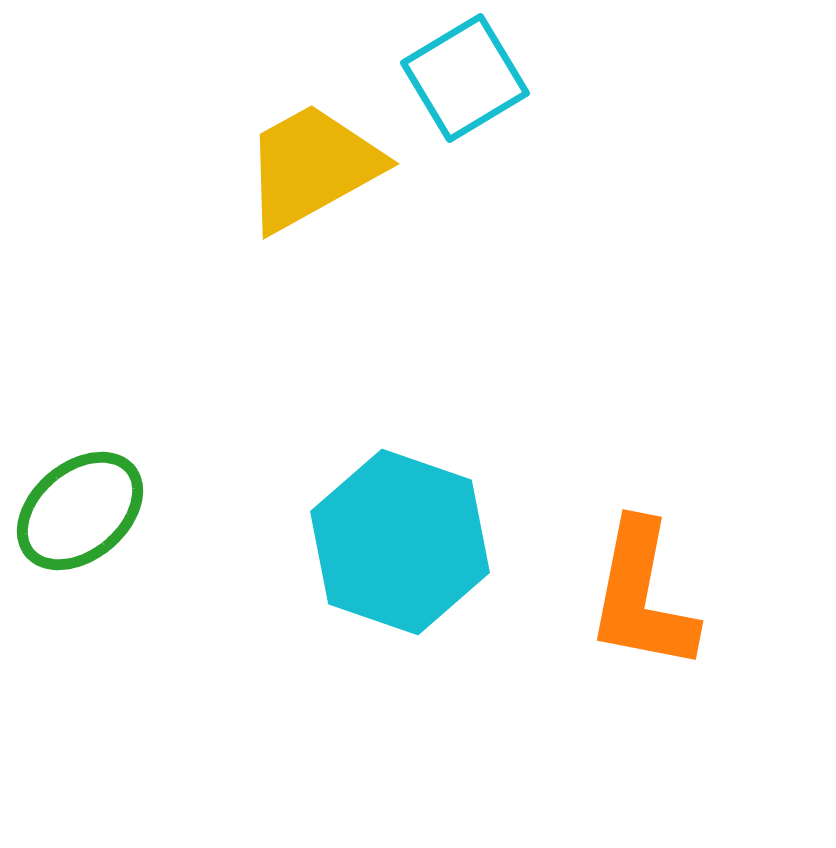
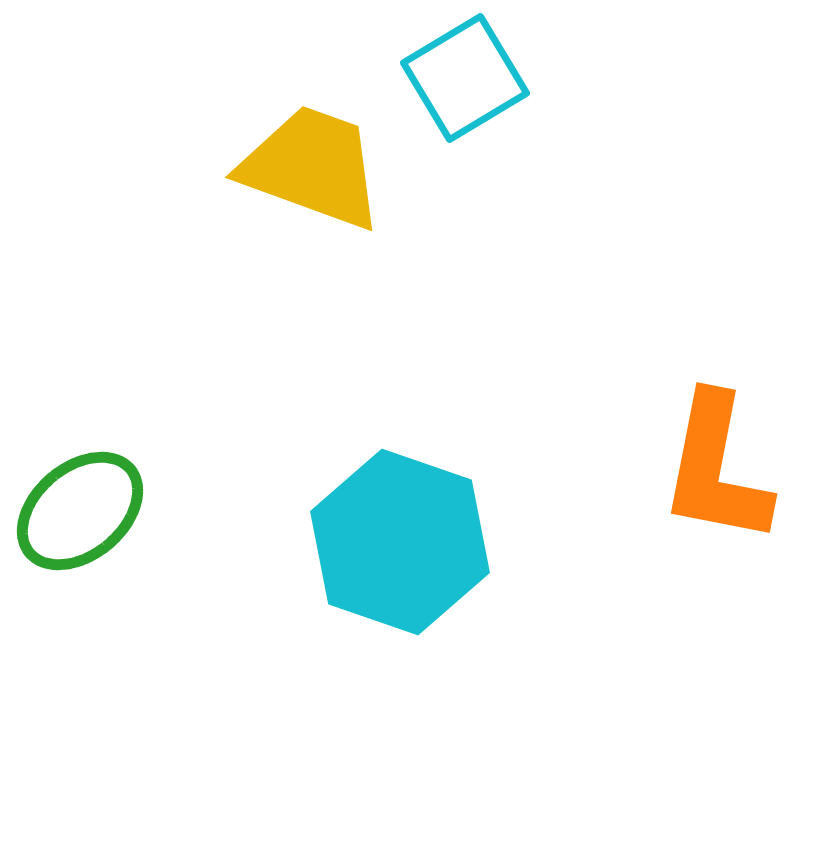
yellow trapezoid: rotated 49 degrees clockwise
orange L-shape: moved 74 px right, 127 px up
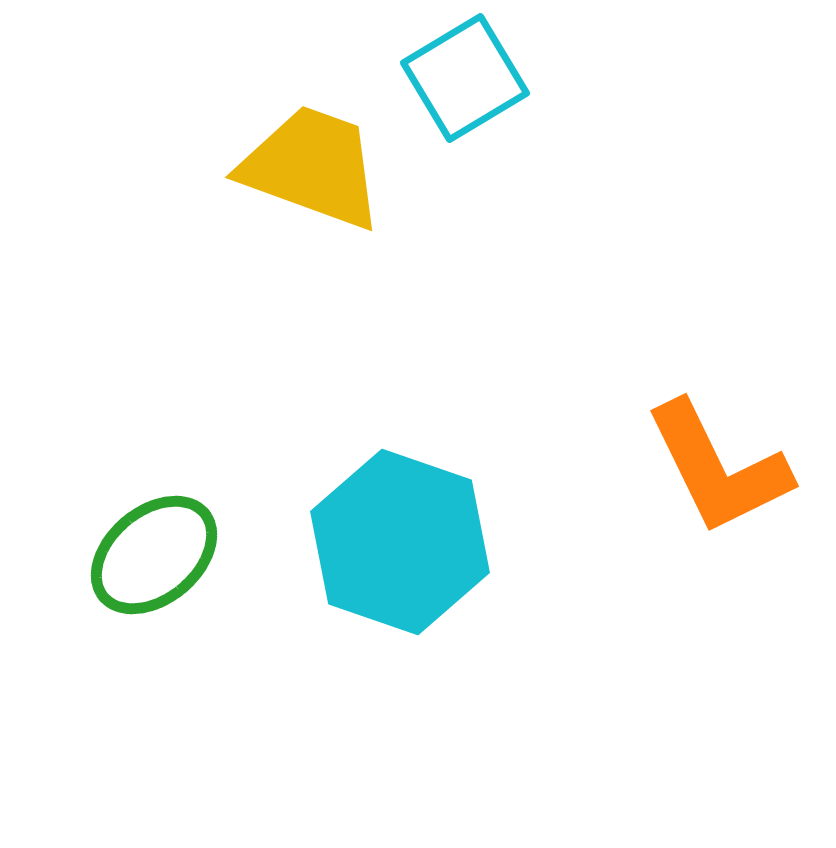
orange L-shape: moved 2 px right, 1 px up; rotated 37 degrees counterclockwise
green ellipse: moved 74 px right, 44 px down
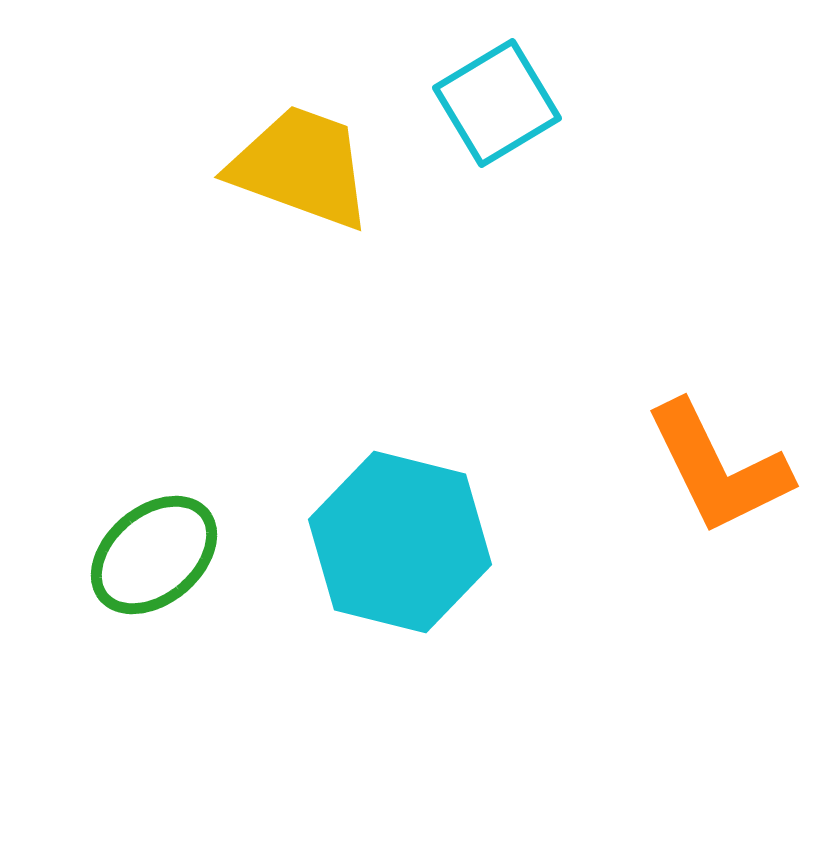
cyan square: moved 32 px right, 25 px down
yellow trapezoid: moved 11 px left
cyan hexagon: rotated 5 degrees counterclockwise
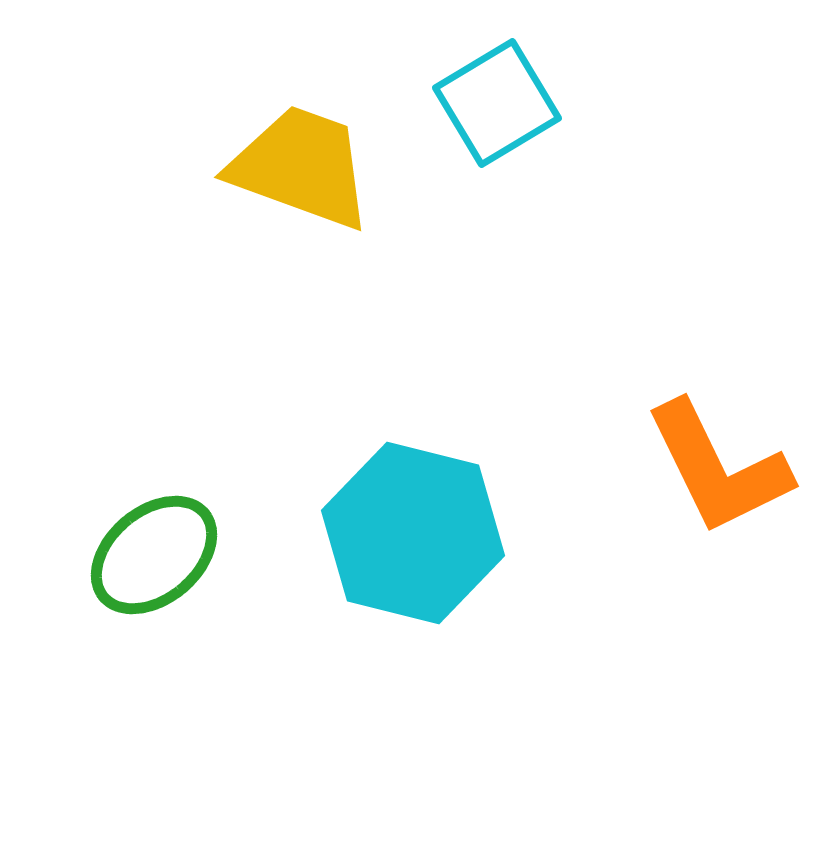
cyan hexagon: moved 13 px right, 9 px up
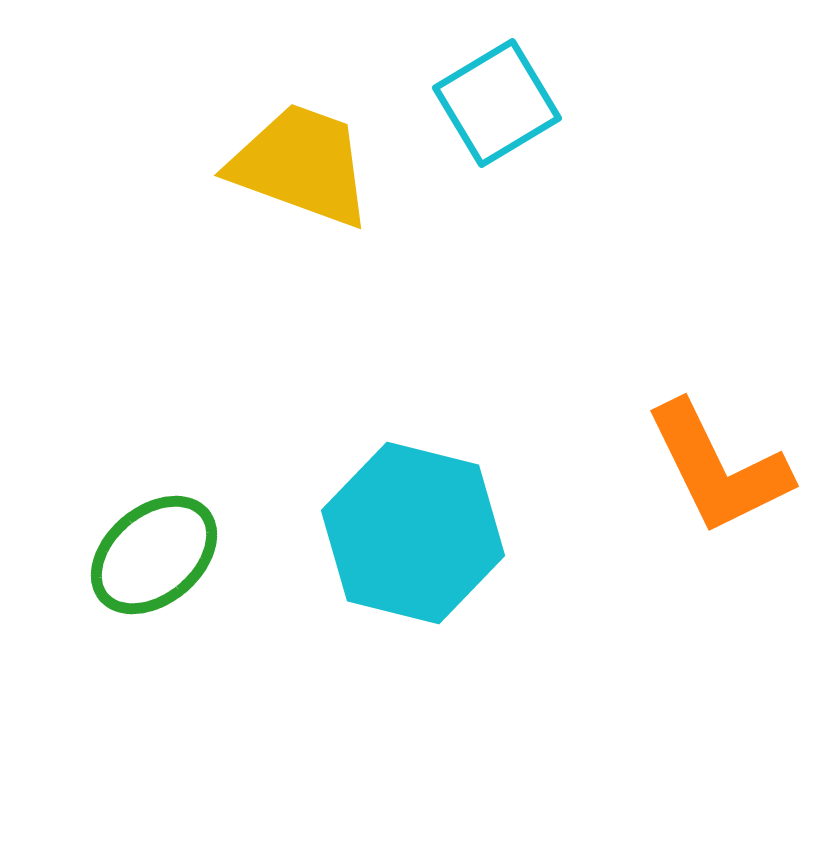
yellow trapezoid: moved 2 px up
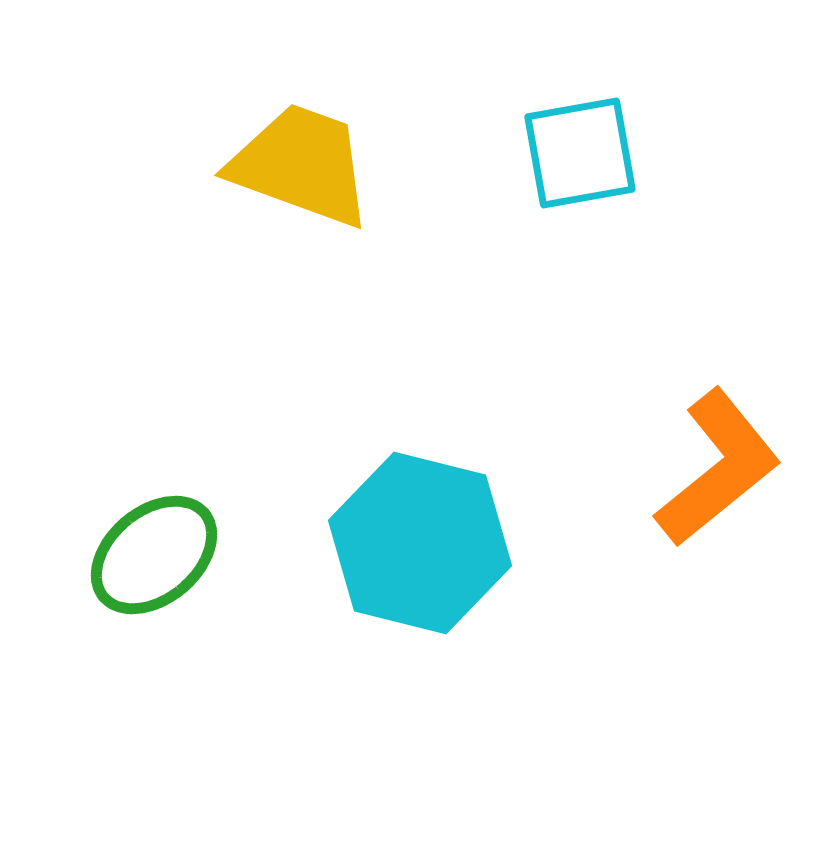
cyan square: moved 83 px right, 50 px down; rotated 21 degrees clockwise
orange L-shape: rotated 103 degrees counterclockwise
cyan hexagon: moved 7 px right, 10 px down
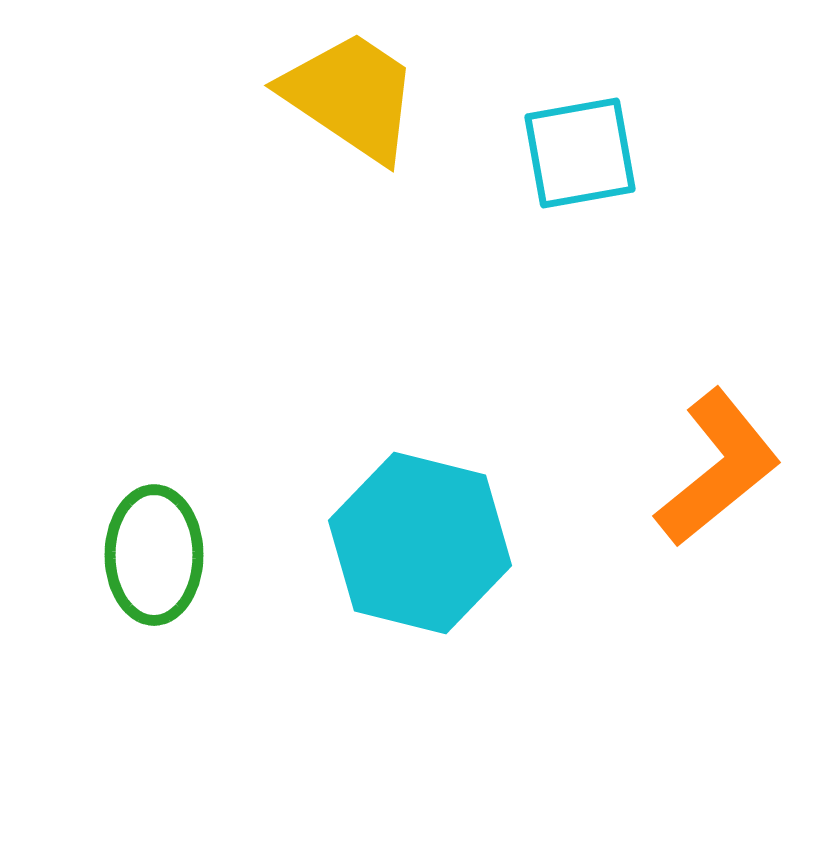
yellow trapezoid: moved 50 px right, 69 px up; rotated 14 degrees clockwise
green ellipse: rotated 50 degrees counterclockwise
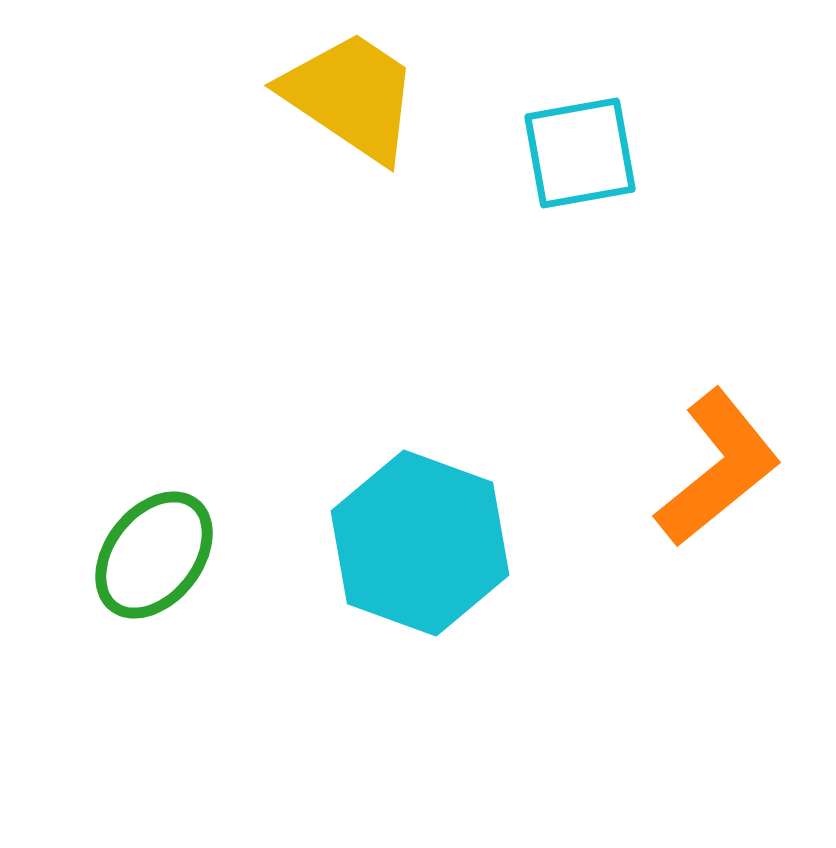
cyan hexagon: rotated 6 degrees clockwise
green ellipse: rotated 38 degrees clockwise
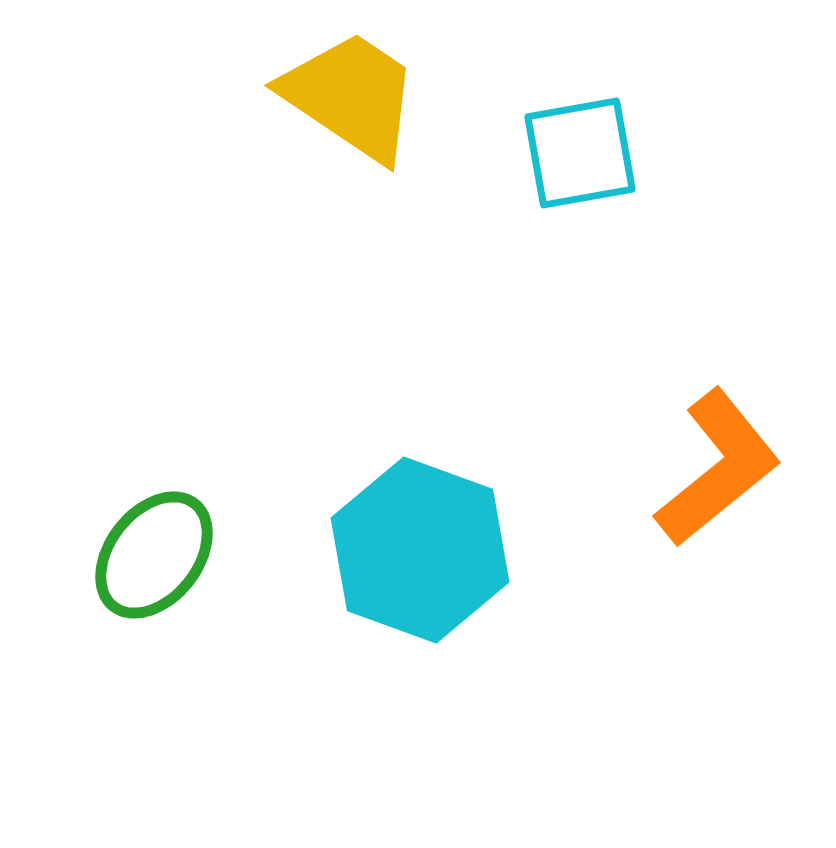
cyan hexagon: moved 7 px down
